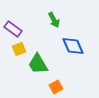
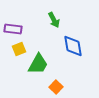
purple rectangle: rotated 30 degrees counterclockwise
blue diamond: rotated 15 degrees clockwise
green trapezoid: rotated 120 degrees counterclockwise
orange square: rotated 16 degrees counterclockwise
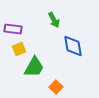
green trapezoid: moved 4 px left, 3 px down
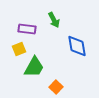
purple rectangle: moved 14 px right
blue diamond: moved 4 px right
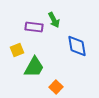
purple rectangle: moved 7 px right, 2 px up
yellow square: moved 2 px left, 1 px down
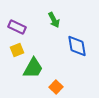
purple rectangle: moved 17 px left; rotated 18 degrees clockwise
green trapezoid: moved 1 px left, 1 px down
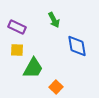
yellow square: rotated 24 degrees clockwise
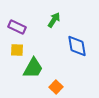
green arrow: rotated 119 degrees counterclockwise
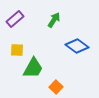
purple rectangle: moved 2 px left, 8 px up; rotated 66 degrees counterclockwise
blue diamond: rotated 45 degrees counterclockwise
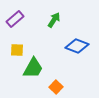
blue diamond: rotated 15 degrees counterclockwise
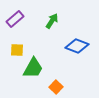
green arrow: moved 2 px left, 1 px down
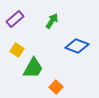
yellow square: rotated 32 degrees clockwise
